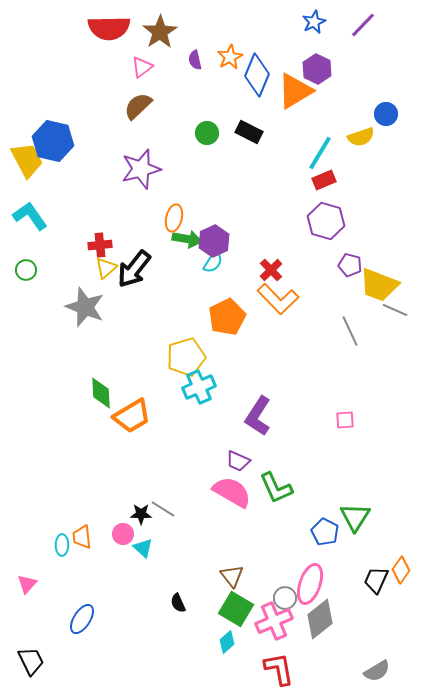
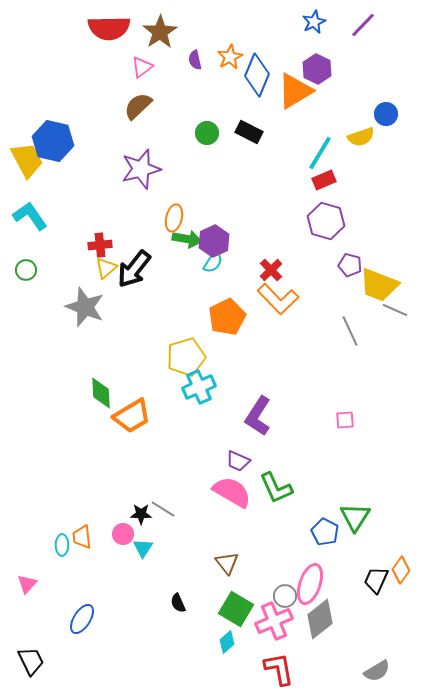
cyan triangle at (143, 548): rotated 20 degrees clockwise
brown triangle at (232, 576): moved 5 px left, 13 px up
gray circle at (285, 598): moved 2 px up
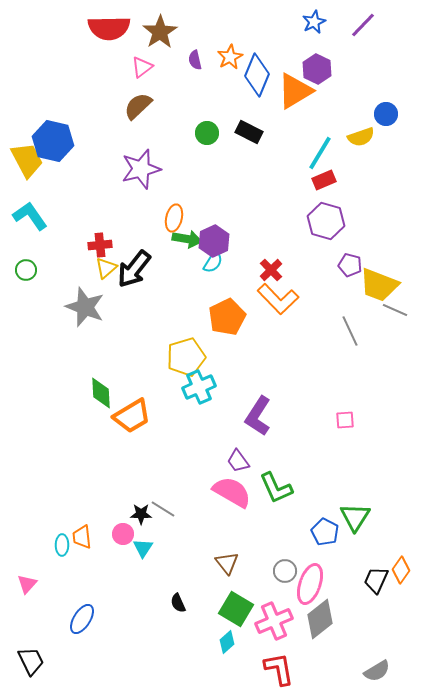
purple trapezoid at (238, 461): rotated 30 degrees clockwise
gray circle at (285, 596): moved 25 px up
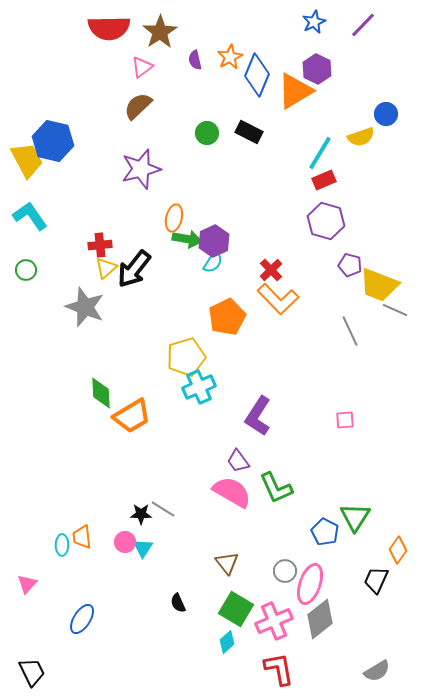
pink circle at (123, 534): moved 2 px right, 8 px down
orange diamond at (401, 570): moved 3 px left, 20 px up
black trapezoid at (31, 661): moved 1 px right, 11 px down
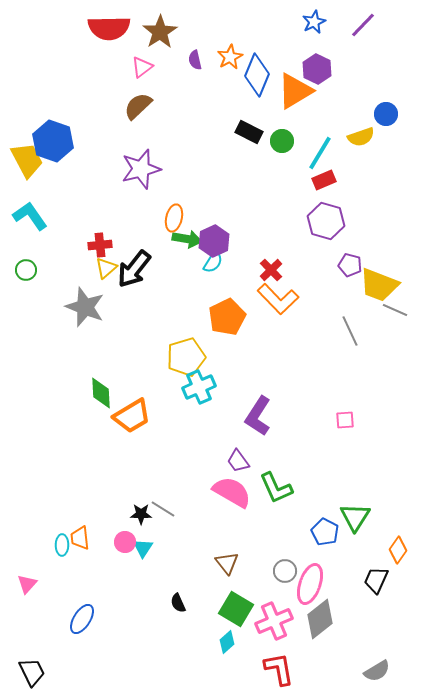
green circle at (207, 133): moved 75 px right, 8 px down
blue hexagon at (53, 141): rotated 6 degrees clockwise
orange trapezoid at (82, 537): moved 2 px left, 1 px down
